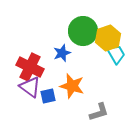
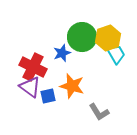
green circle: moved 1 px left, 6 px down
red cross: moved 3 px right
gray L-shape: rotated 75 degrees clockwise
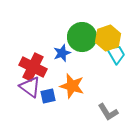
gray L-shape: moved 9 px right
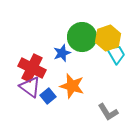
red cross: moved 1 px left, 1 px down
blue square: rotated 28 degrees counterclockwise
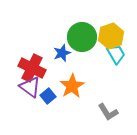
yellow hexagon: moved 3 px right, 2 px up
orange star: rotated 25 degrees clockwise
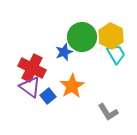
yellow hexagon: rotated 15 degrees counterclockwise
blue star: moved 2 px right, 1 px up
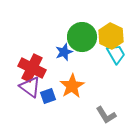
blue square: rotated 21 degrees clockwise
gray L-shape: moved 2 px left, 3 px down
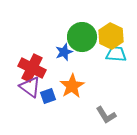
cyan trapezoid: rotated 55 degrees counterclockwise
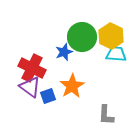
gray L-shape: rotated 35 degrees clockwise
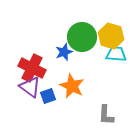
yellow hexagon: rotated 10 degrees counterclockwise
orange star: rotated 15 degrees counterclockwise
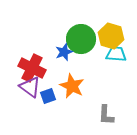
green circle: moved 1 px left, 2 px down
